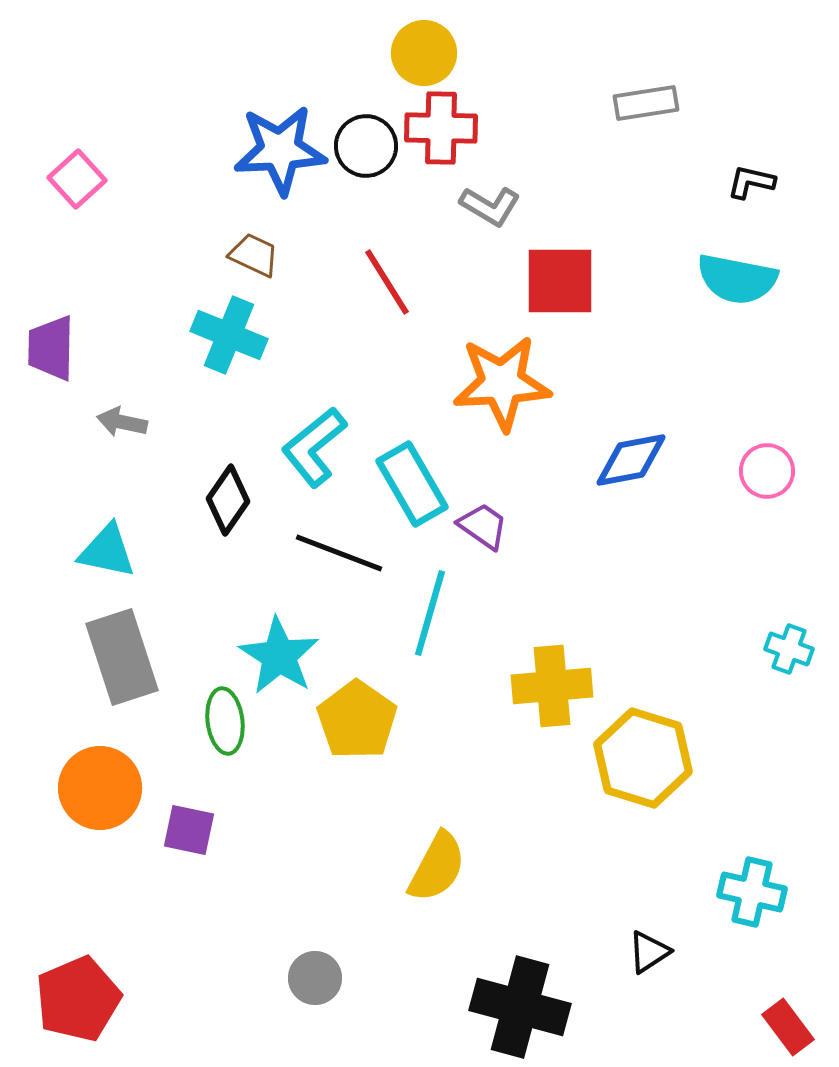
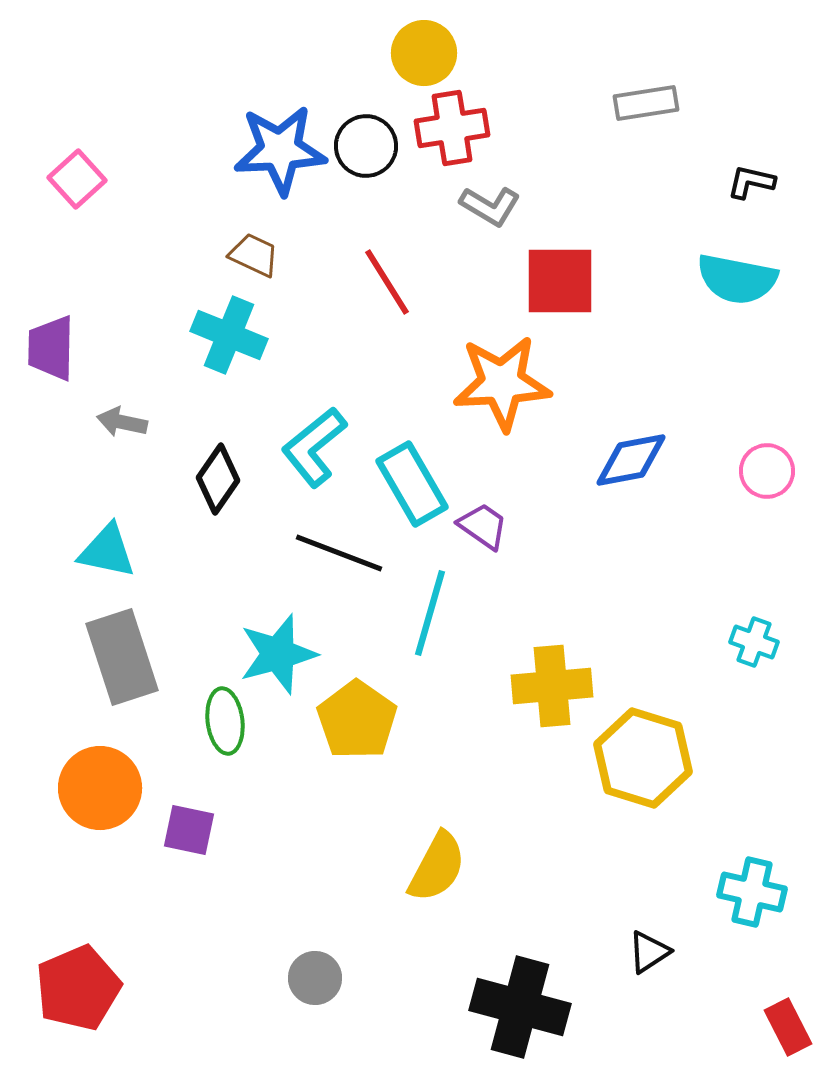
red cross at (441, 128): moved 11 px right; rotated 10 degrees counterclockwise
black diamond at (228, 500): moved 10 px left, 21 px up
cyan cross at (789, 649): moved 35 px left, 7 px up
cyan star at (279, 656): moved 1 px left, 2 px up; rotated 24 degrees clockwise
red pentagon at (78, 999): moved 11 px up
red rectangle at (788, 1027): rotated 10 degrees clockwise
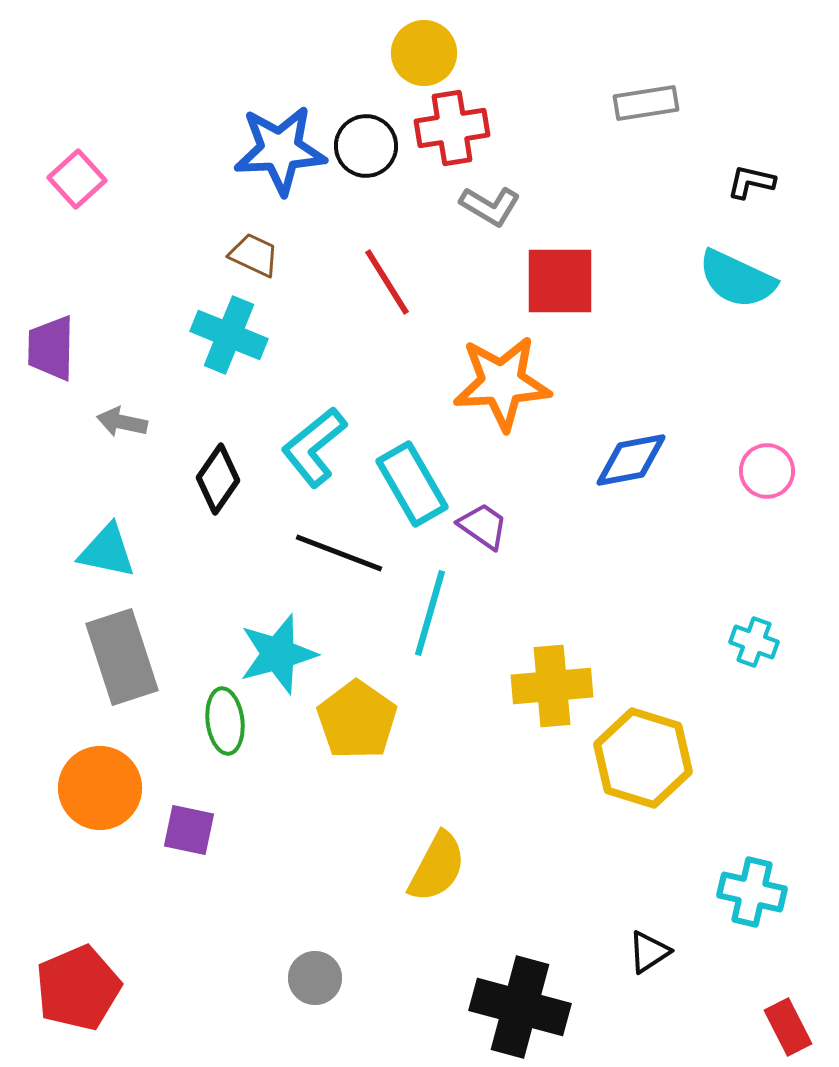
cyan semicircle at (737, 279): rotated 14 degrees clockwise
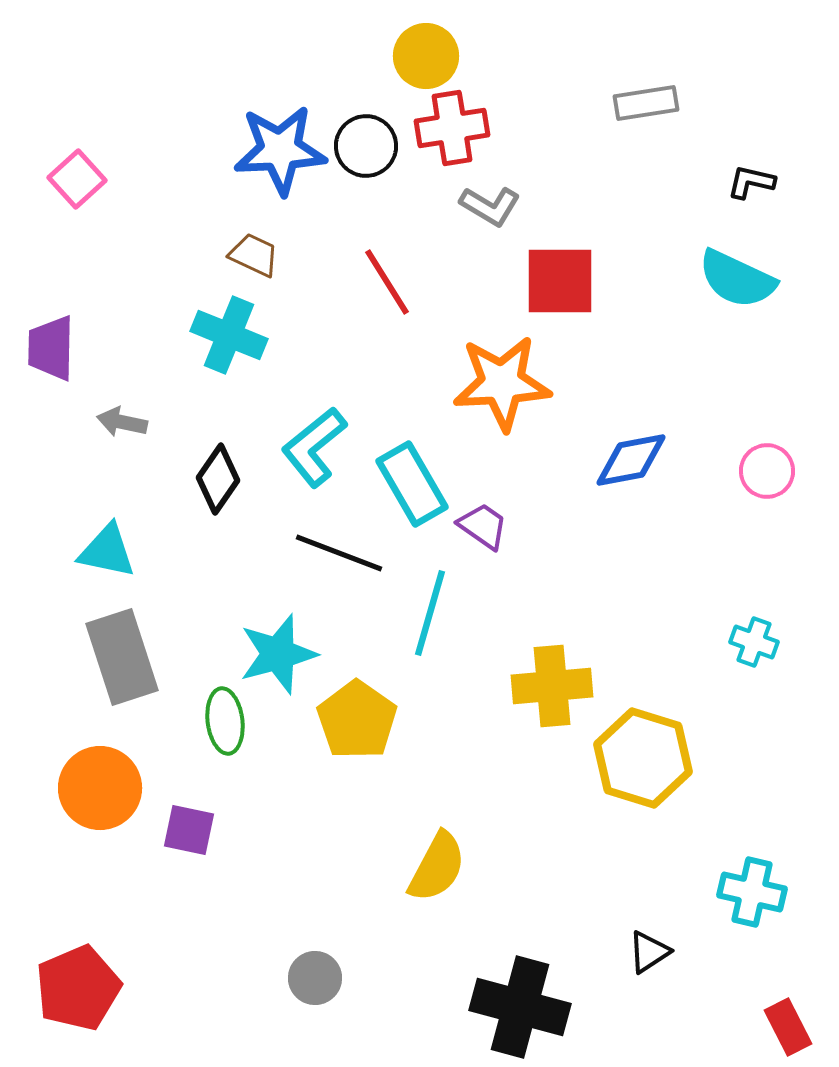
yellow circle at (424, 53): moved 2 px right, 3 px down
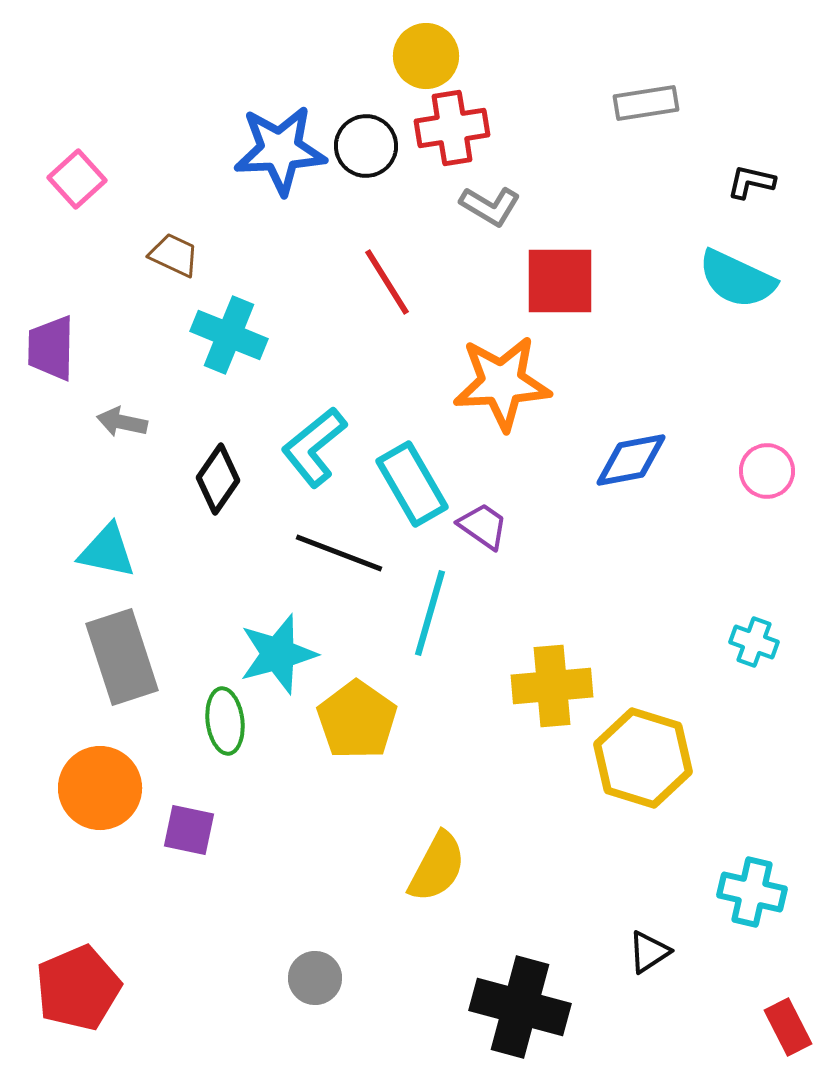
brown trapezoid at (254, 255): moved 80 px left
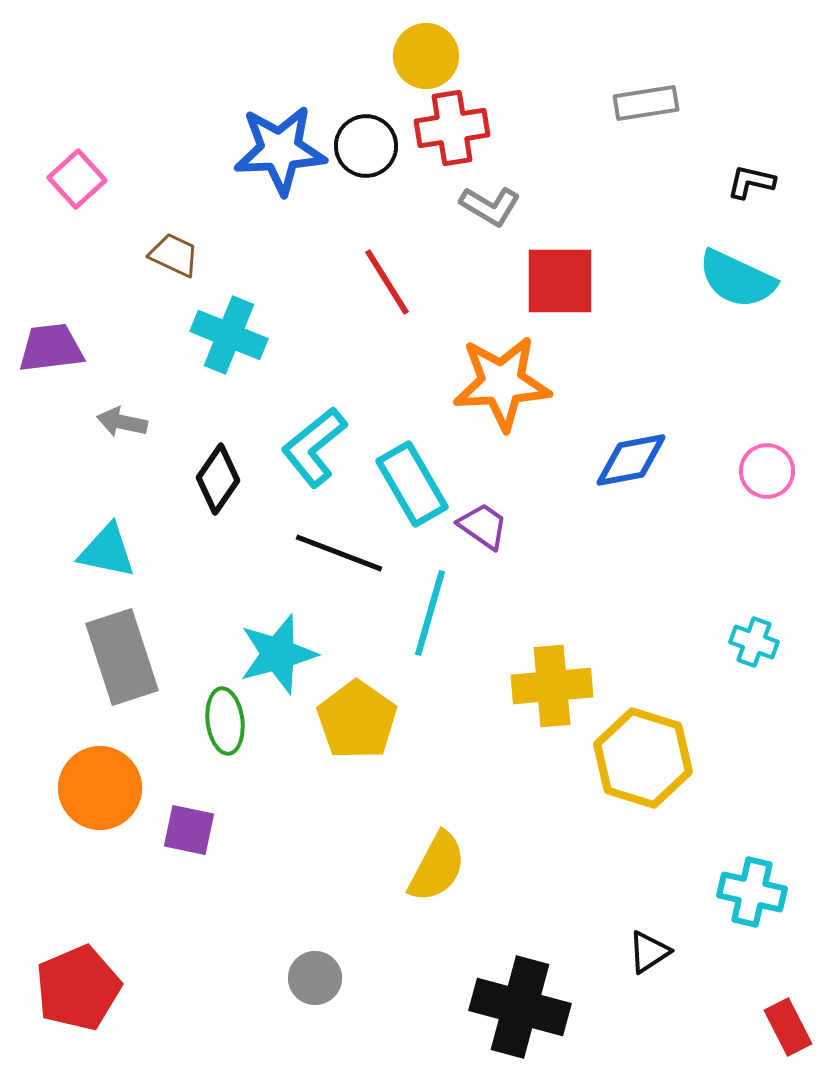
purple trapezoid at (51, 348): rotated 82 degrees clockwise
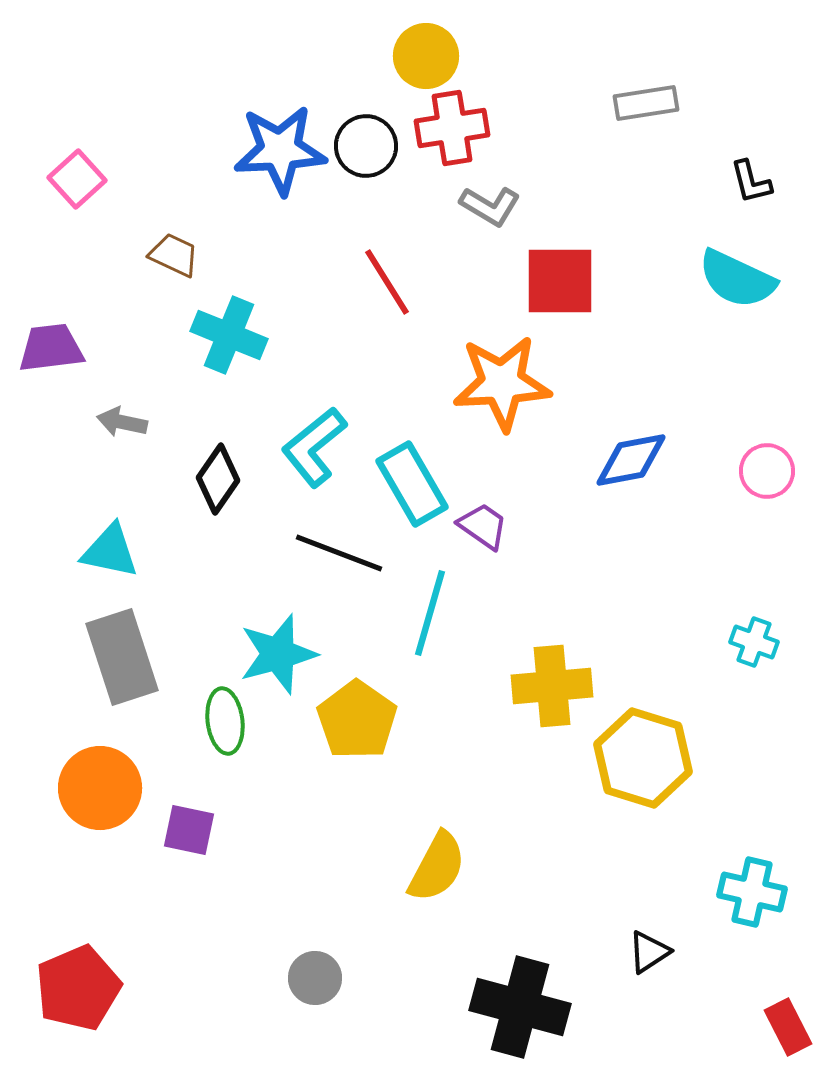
black L-shape at (751, 182): rotated 117 degrees counterclockwise
cyan triangle at (107, 551): moved 3 px right
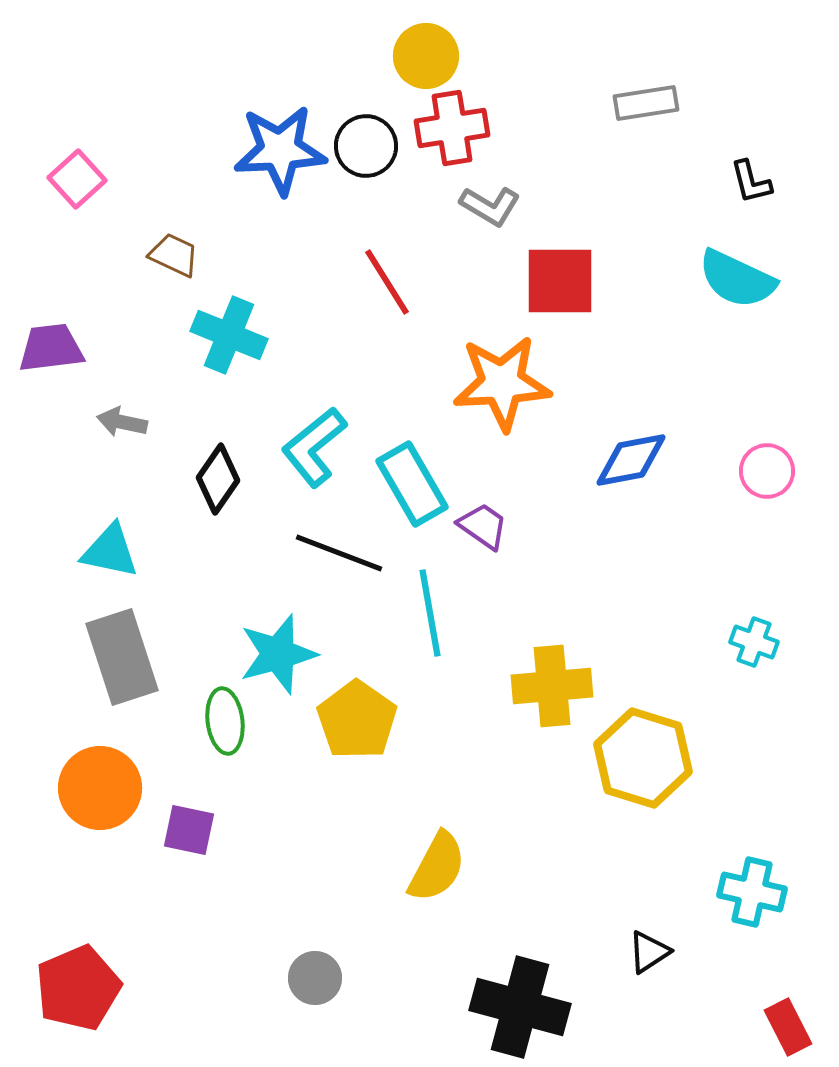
cyan line at (430, 613): rotated 26 degrees counterclockwise
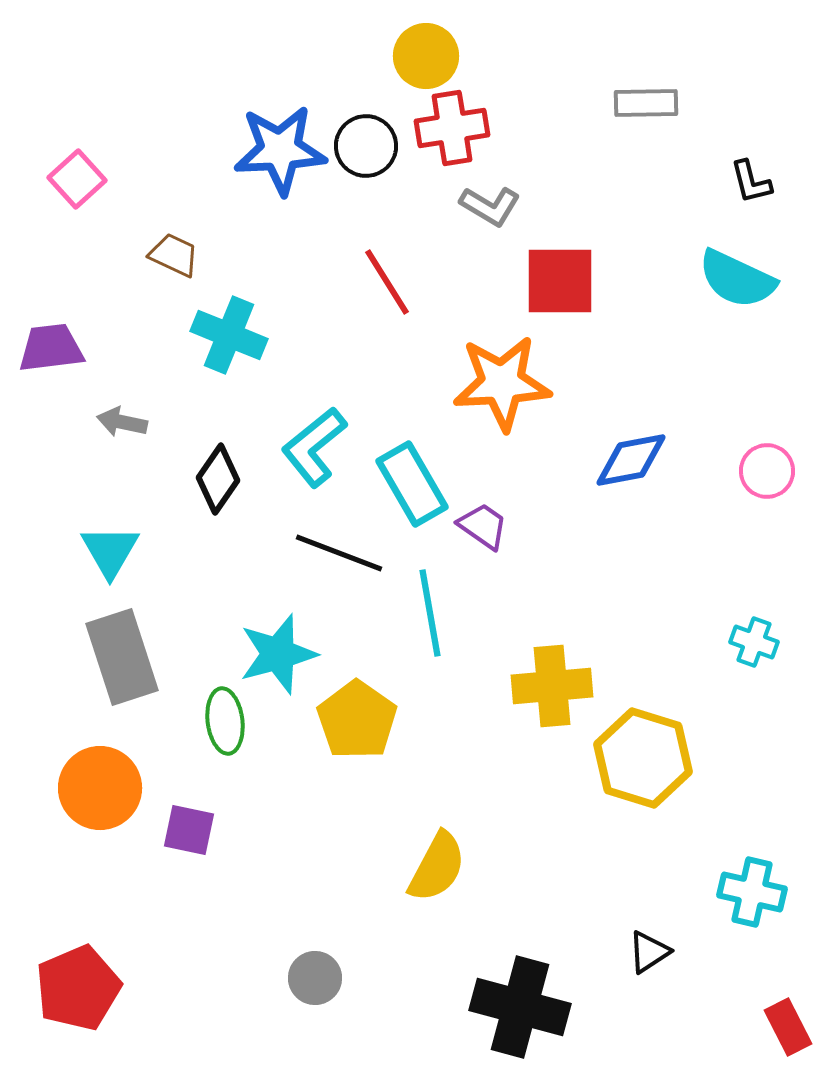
gray rectangle at (646, 103): rotated 8 degrees clockwise
cyan triangle at (110, 551): rotated 48 degrees clockwise
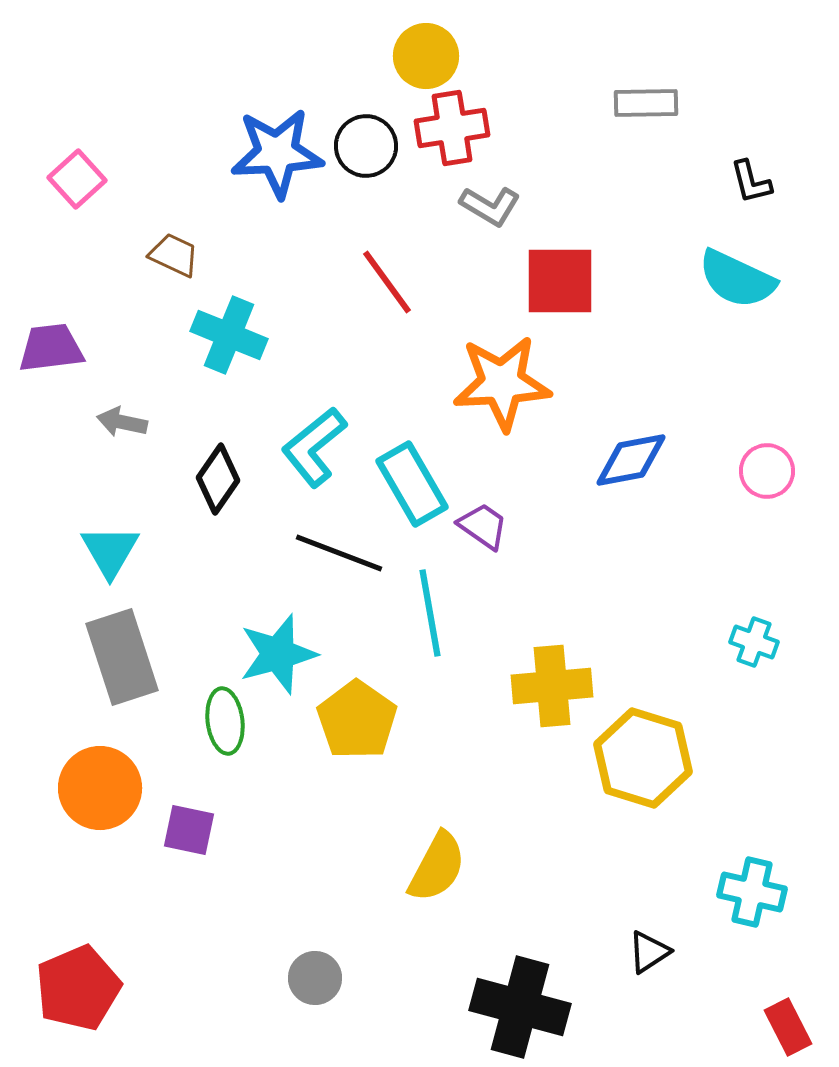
blue star at (280, 150): moved 3 px left, 3 px down
red line at (387, 282): rotated 4 degrees counterclockwise
